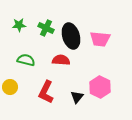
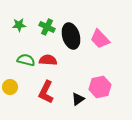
green cross: moved 1 px right, 1 px up
pink trapezoid: rotated 40 degrees clockwise
red semicircle: moved 13 px left
pink hexagon: rotated 20 degrees clockwise
black triangle: moved 1 px right, 2 px down; rotated 16 degrees clockwise
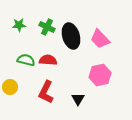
pink hexagon: moved 12 px up
black triangle: rotated 24 degrees counterclockwise
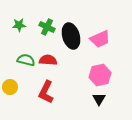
pink trapezoid: rotated 70 degrees counterclockwise
black triangle: moved 21 px right
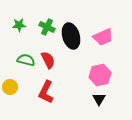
pink trapezoid: moved 3 px right, 2 px up
red semicircle: rotated 60 degrees clockwise
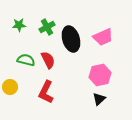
green cross: rotated 35 degrees clockwise
black ellipse: moved 3 px down
black triangle: rotated 16 degrees clockwise
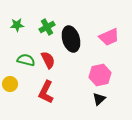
green star: moved 2 px left
pink trapezoid: moved 6 px right
yellow circle: moved 3 px up
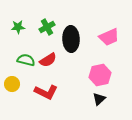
green star: moved 1 px right, 2 px down
black ellipse: rotated 15 degrees clockwise
red semicircle: rotated 84 degrees clockwise
yellow circle: moved 2 px right
red L-shape: rotated 90 degrees counterclockwise
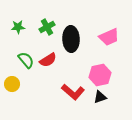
green semicircle: rotated 36 degrees clockwise
red L-shape: moved 27 px right; rotated 15 degrees clockwise
black triangle: moved 1 px right, 2 px up; rotated 24 degrees clockwise
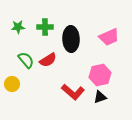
green cross: moved 2 px left; rotated 28 degrees clockwise
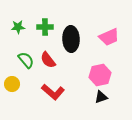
red semicircle: rotated 84 degrees clockwise
red L-shape: moved 20 px left
black triangle: moved 1 px right
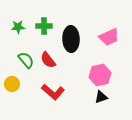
green cross: moved 1 px left, 1 px up
